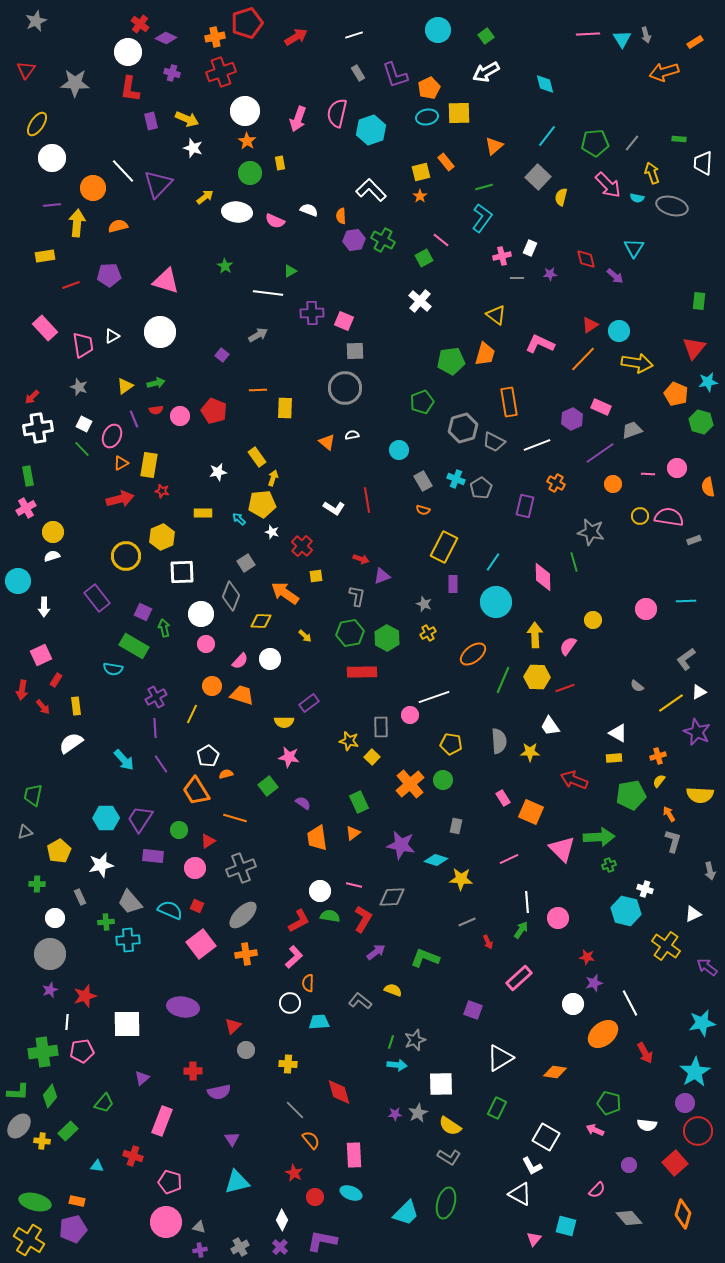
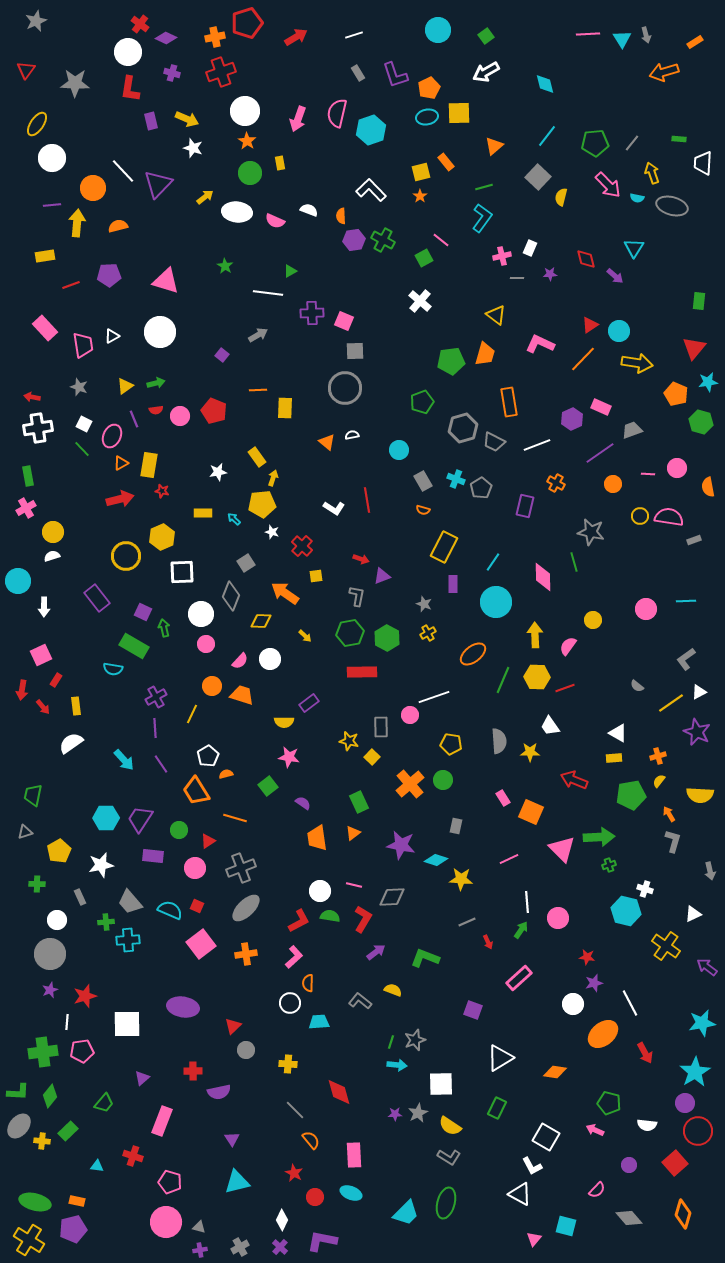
red arrow at (32, 397): rotated 56 degrees clockwise
cyan arrow at (239, 519): moved 5 px left
gray ellipse at (243, 915): moved 3 px right, 7 px up
white circle at (55, 918): moved 2 px right, 2 px down
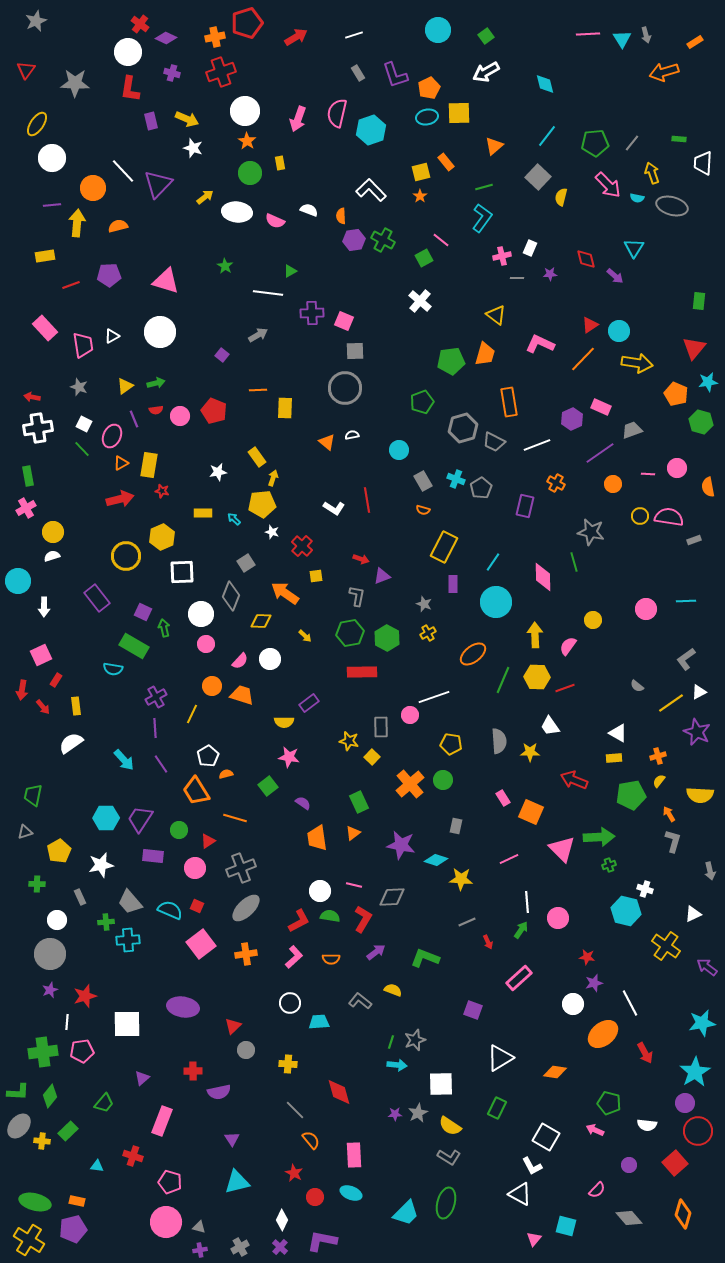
orange semicircle at (308, 983): moved 23 px right, 24 px up; rotated 90 degrees counterclockwise
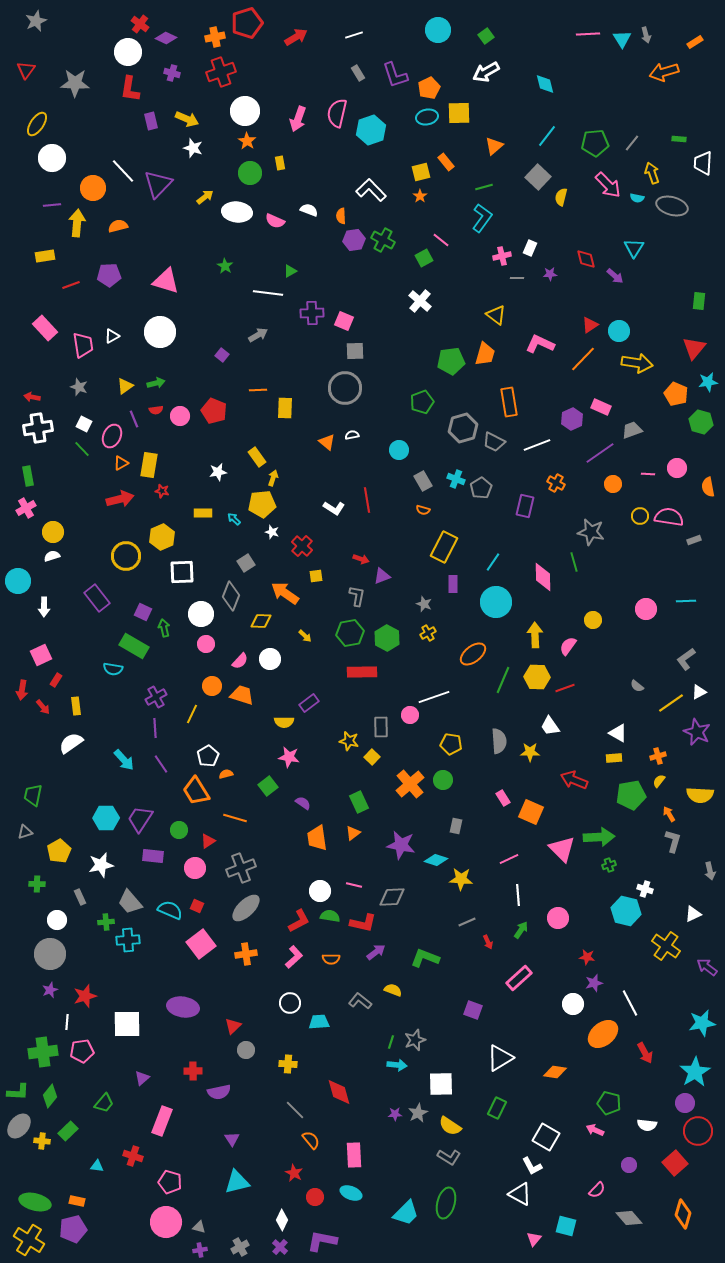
white line at (527, 902): moved 9 px left, 7 px up
red L-shape at (363, 919): moved 4 px down; rotated 72 degrees clockwise
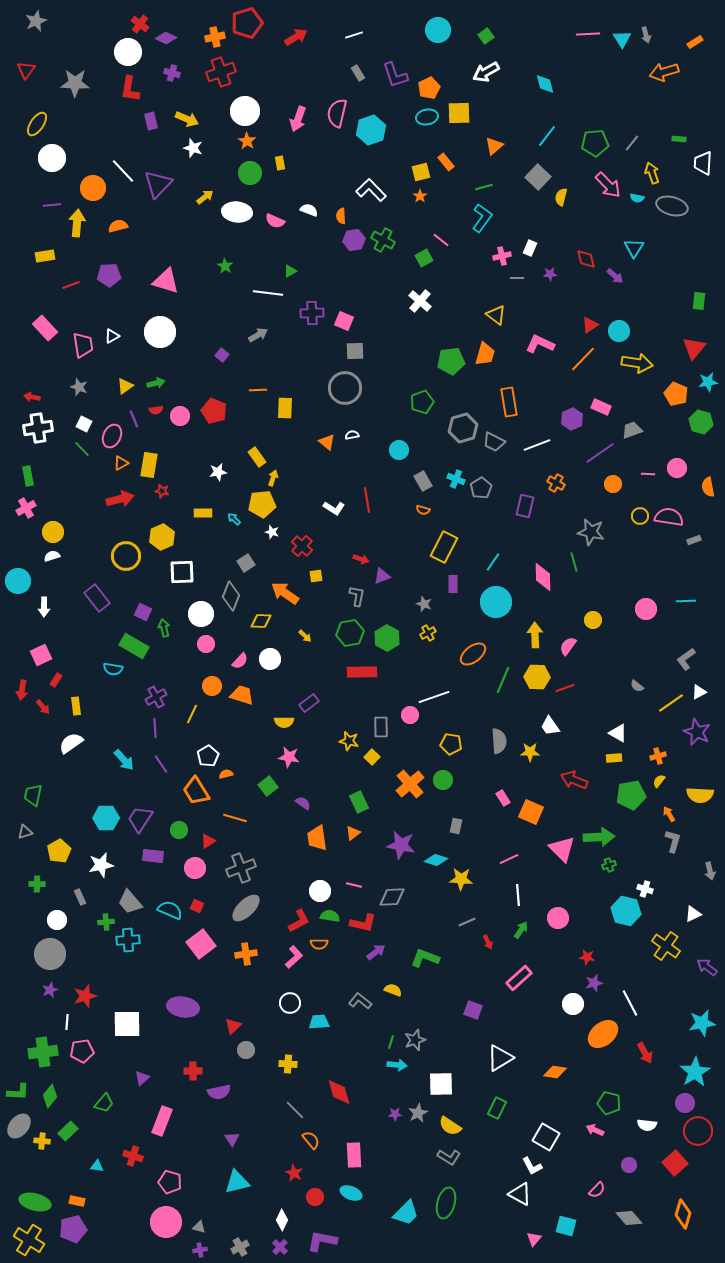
orange semicircle at (331, 959): moved 12 px left, 15 px up
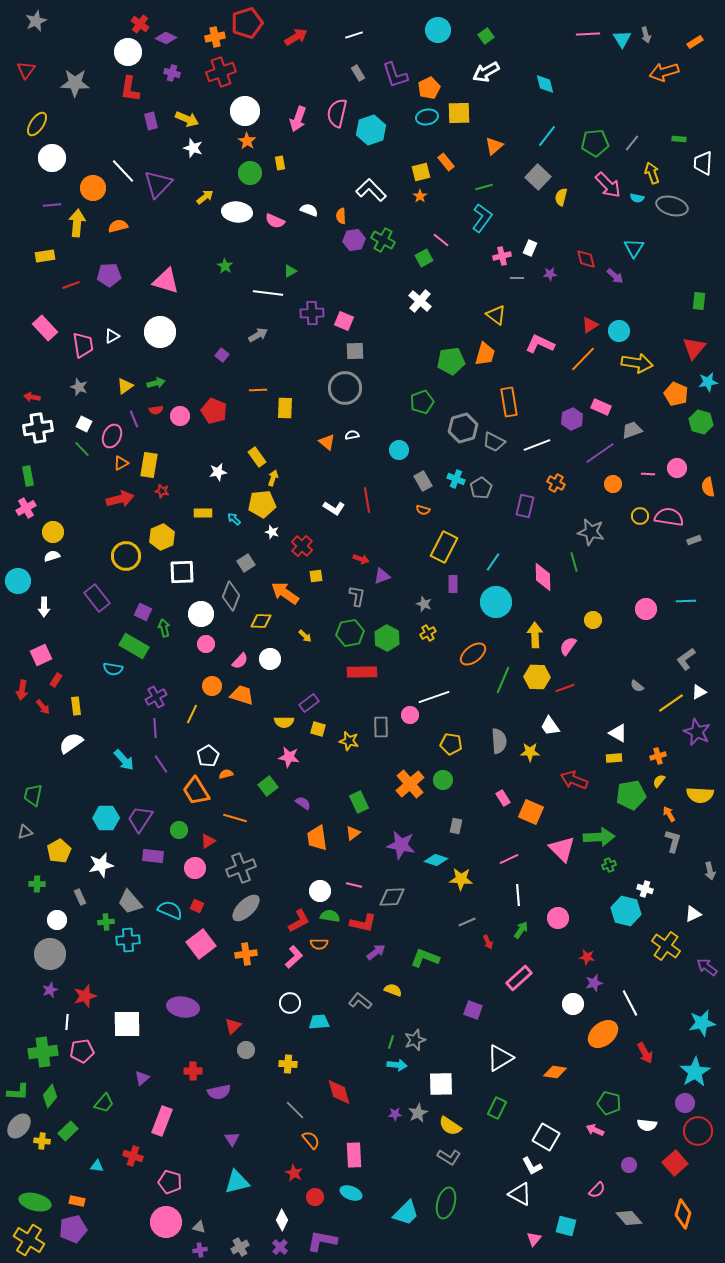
yellow square at (372, 757): moved 54 px left, 28 px up; rotated 28 degrees counterclockwise
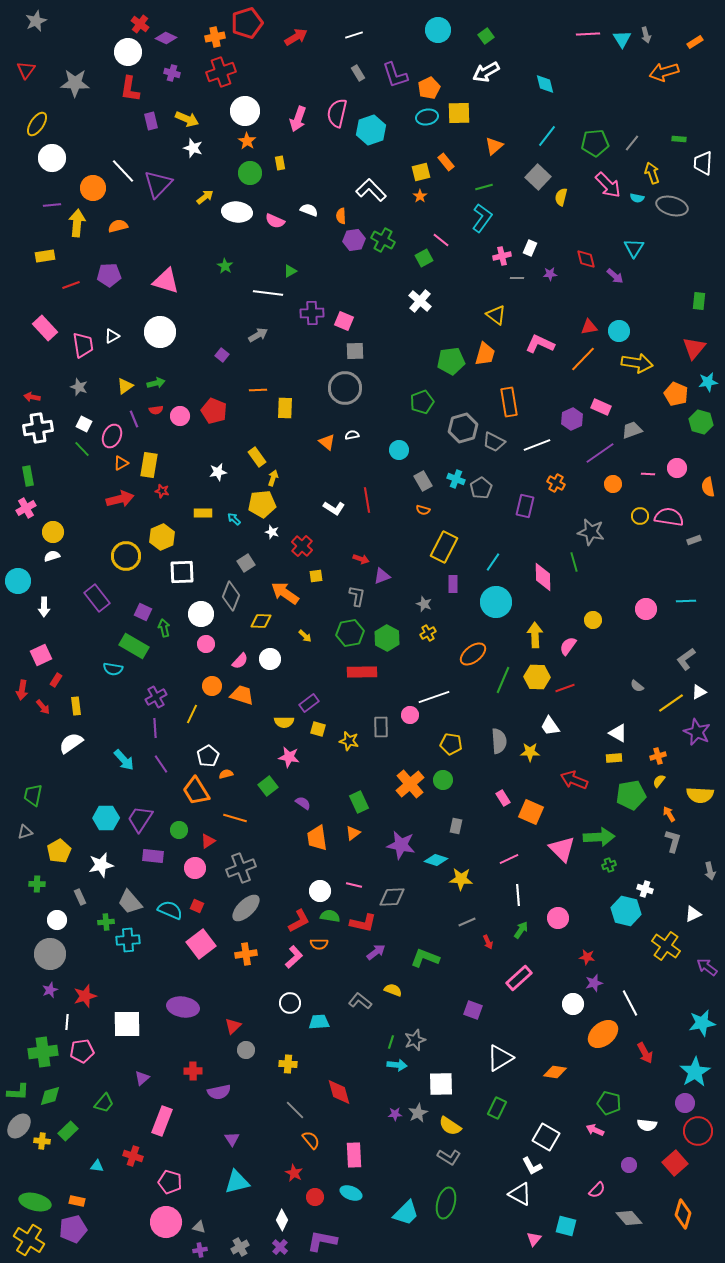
red triangle at (590, 325): moved 1 px left, 2 px down; rotated 24 degrees clockwise
green diamond at (50, 1096): rotated 35 degrees clockwise
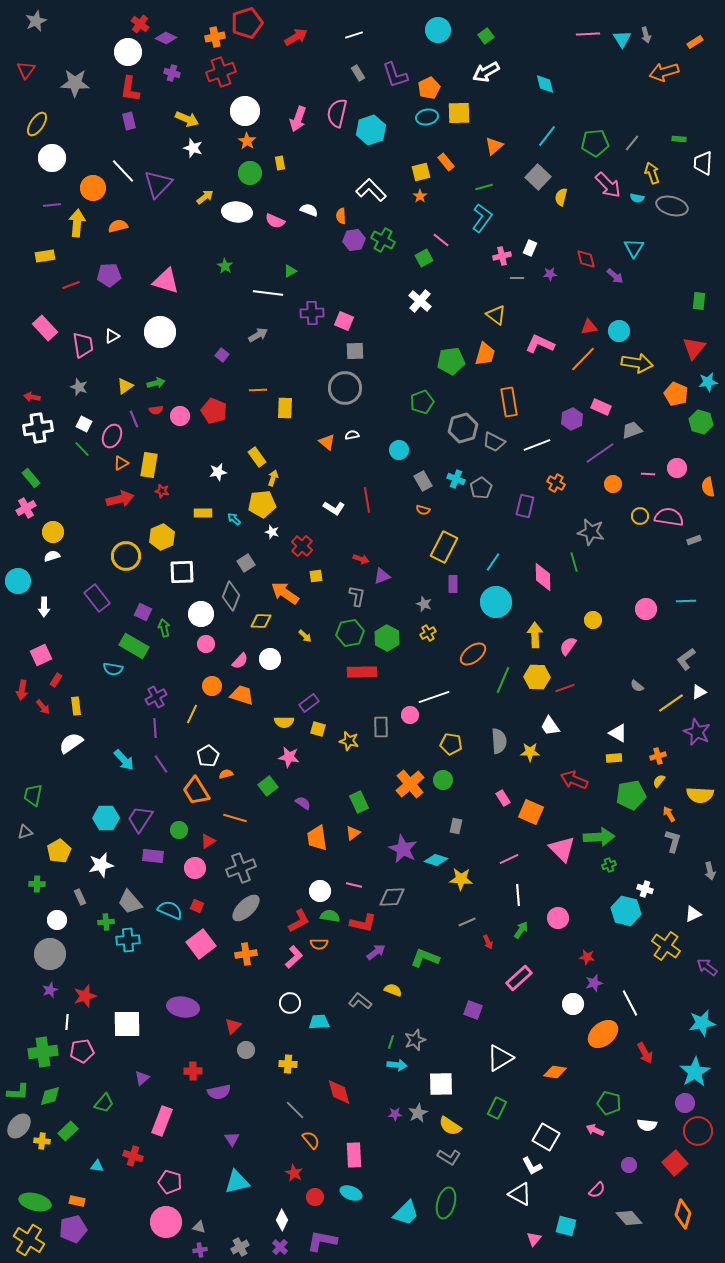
purple rectangle at (151, 121): moved 22 px left
green rectangle at (28, 476): moved 3 px right, 2 px down; rotated 30 degrees counterclockwise
purple star at (401, 845): moved 2 px right, 4 px down; rotated 16 degrees clockwise
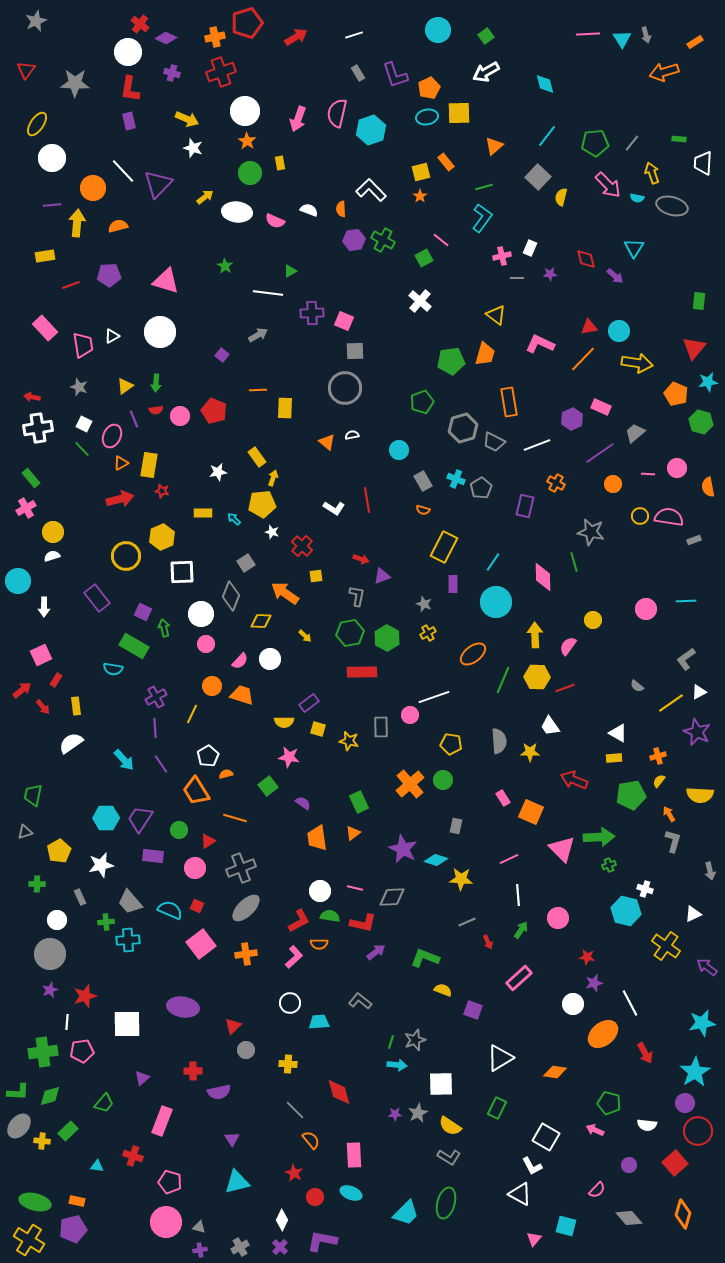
orange semicircle at (341, 216): moved 7 px up
green arrow at (156, 383): rotated 108 degrees clockwise
gray trapezoid at (632, 430): moved 3 px right, 3 px down; rotated 20 degrees counterclockwise
red arrow at (22, 690): rotated 138 degrees counterclockwise
pink line at (354, 885): moved 1 px right, 3 px down
yellow semicircle at (393, 990): moved 50 px right
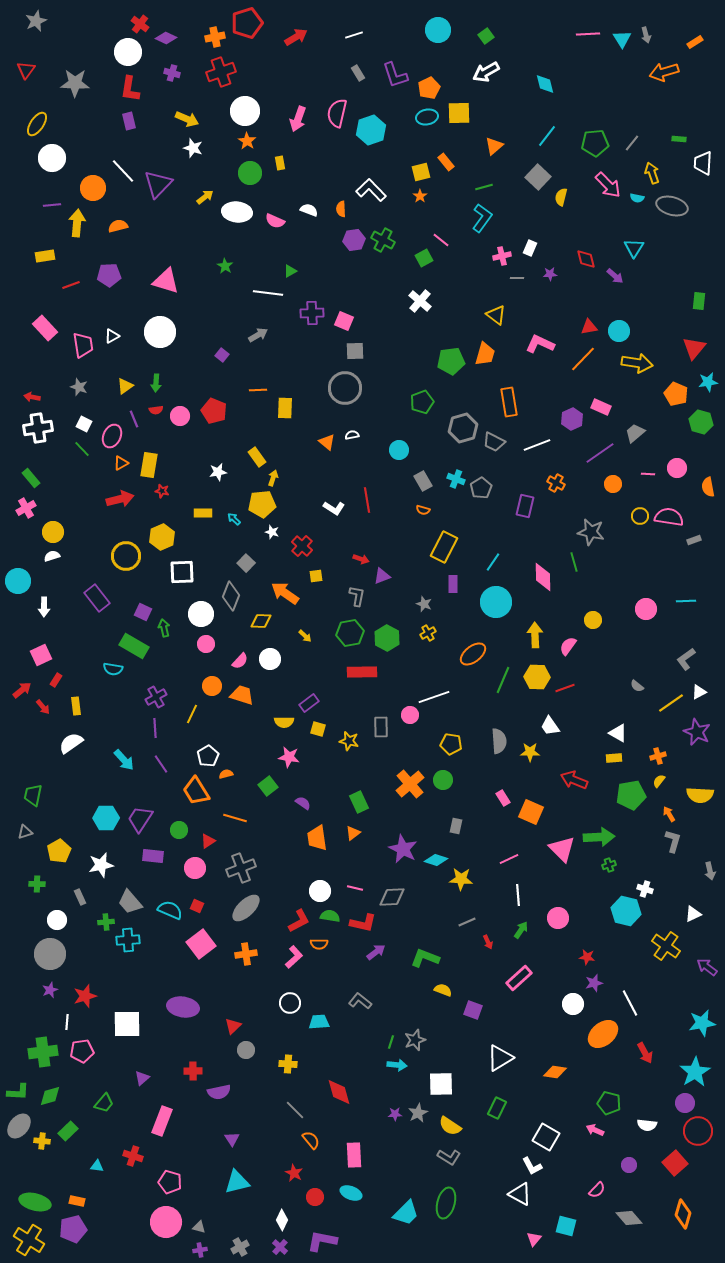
gray square at (246, 563): rotated 12 degrees counterclockwise
